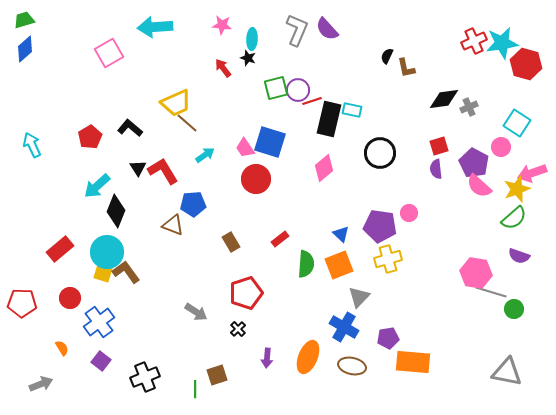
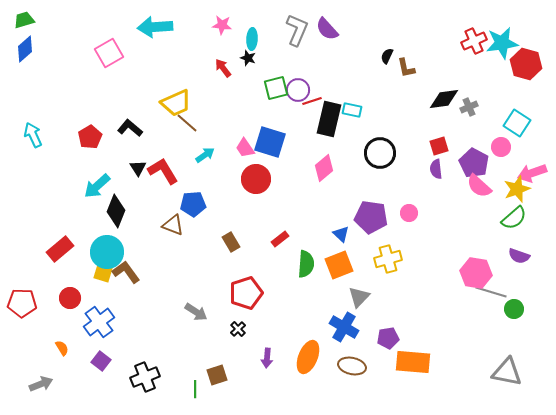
cyan arrow at (32, 145): moved 1 px right, 10 px up
purple pentagon at (380, 226): moved 9 px left, 9 px up
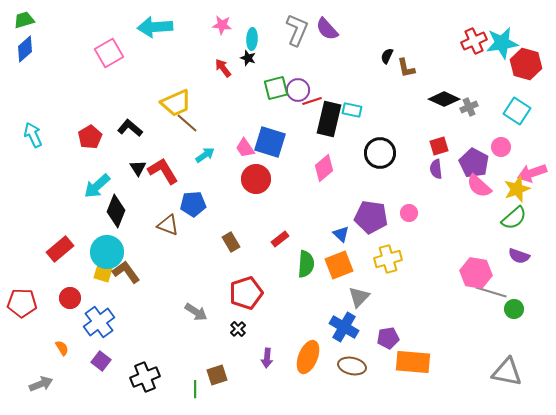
black diamond at (444, 99): rotated 32 degrees clockwise
cyan square at (517, 123): moved 12 px up
brown triangle at (173, 225): moved 5 px left
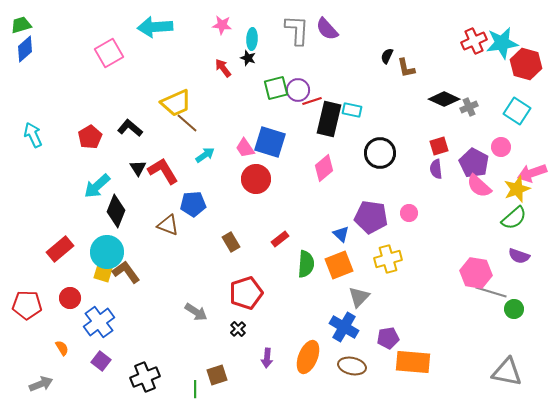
green trapezoid at (24, 20): moved 3 px left, 5 px down
gray L-shape at (297, 30): rotated 20 degrees counterclockwise
red pentagon at (22, 303): moved 5 px right, 2 px down
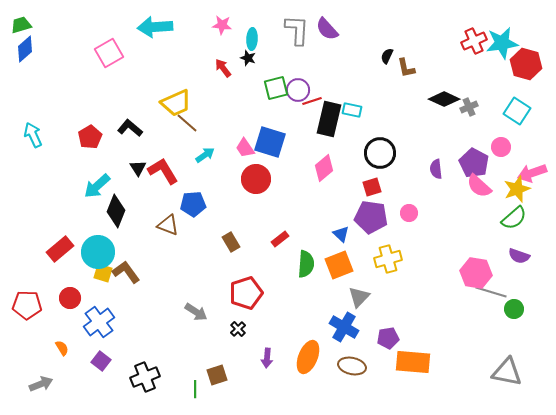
red square at (439, 146): moved 67 px left, 41 px down
cyan circle at (107, 252): moved 9 px left
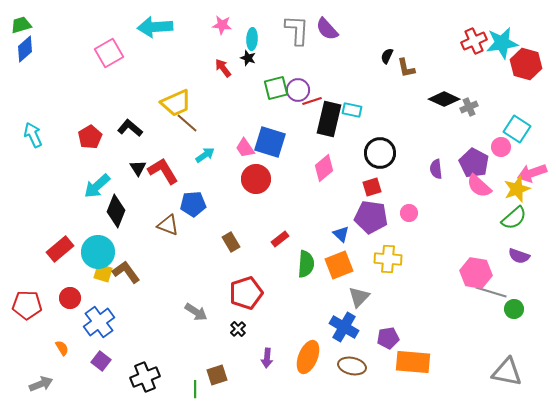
cyan square at (517, 111): moved 18 px down
yellow cross at (388, 259): rotated 20 degrees clockwise
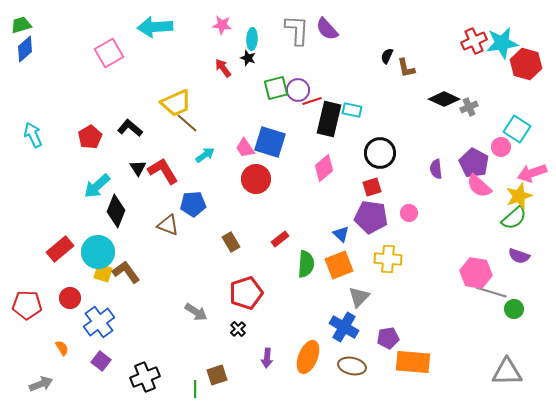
yellow star at (517, 189): moved 2 px right, 7 px down
gray triangle at (507, 372): rotated 12 degrees counterclockwise
